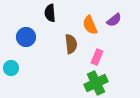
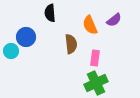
pink rectangle: moved 2 px left, 1 px down; rotated 14 degrees counterclockwise
cyan circle: moved 17 px up
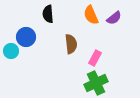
black semicircle: moved 2 px left, 1 px down
purple semicircle: moved 2 px up
orange semicircle: moved 1 px right, 10 px up
pink rectangle: rotated 21 degrees clockwise
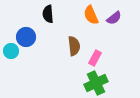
brown semicircle: moved 3 px right, 2 px down
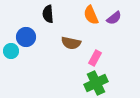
brown semicircle: moved 3 px left, 3 px up; rotated 108 degrees clockwise
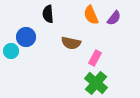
purple semicircle: rotated 14 degrees counterclockwise
green cross: rotated 25 degrees counterclockwise
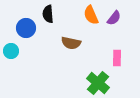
blue circle: moved 9 px up
pink rectangle: moved 22 px right; rotated 28 degrees counterclockwise
green cross: moved 2 px right
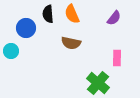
orange semicircle: moved 19 px left, 1 px up
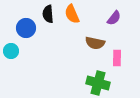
brown semicircle: moved 24 px right
green cross: rotated 25 degrees counterclockwise
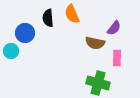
black semicircle: moved 4 px down
purple semicircle: moved 10 px down
blue circle: moved 1 px left, 5 px down
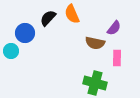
black semicircle: rotated 48 degrees clockwise
green cross: moved 3 px left
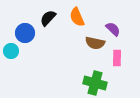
orange semicircle: moved 5 px right, 3 px down
purple semicircle: moved 1 px left, 1 px down; rotated 84 degrees counterclockwise
